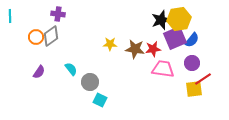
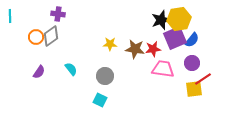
gray circle: moved 15 px right, 6 px up
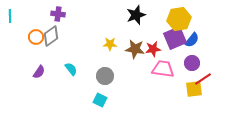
black star: moved 25 px left, 5 px up
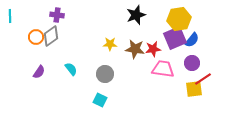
purple cross: moved 1 px left, 1 px down
gray circle: moved 2 px up
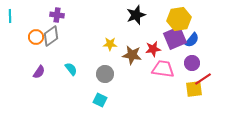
brown star: moved 3 px left, 6 px down
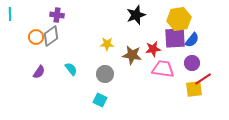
cyan line: moved 2 px up
purple square: rotated 20 degrees clockwise
yellow star: moved 3 px left
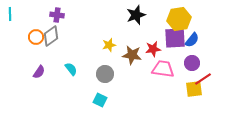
yellow star: moved 2 px right, 1 px down; rotated 16 degrees counterclockwise
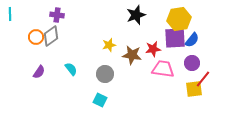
red line: rotated 18 degrees counterclockwise
